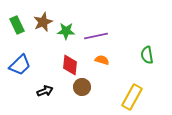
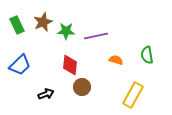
orange semicircle: moved 14 px right
black arrow: moved 1 px right, 3 px down
yellow rectangle: moved 1 px right, 2 px up
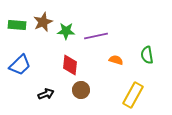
green rectangle: rotated 60 degrees counterclockwise
brown circle: moved 1 px left, 3 px down
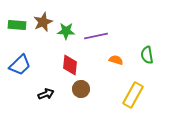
brown circle: moved 1 px up
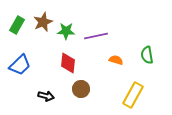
green rectangle: rotated 66 degrees counterclockwise
red diamond: moved 2 px left, 2 px up
black arrow: moved 2 px down; rotated 35 degrees clockwise
